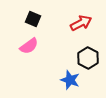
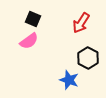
red arrow: rotated 150 degrees clockwise
pink semicircle: moved 5 px up
blue star: moved 1 px left
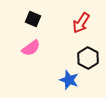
pink semicircle: moved 2 px right, 7 px down
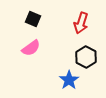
red arrow: rotated 15 degrees counterclockwise
black hexagon: moved 2 px left, 1 px up
blue star: rotated 18 degrees clockwise
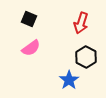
black square: moved 4 px left
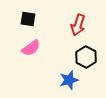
black square: moved 1 px left; rotated 14 degrees counterclockwise
red arrow: moved 3 px left, 2 px down
blue star: rotated 18 degrees clockwise
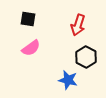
blue star: moved 1 px left; rotated 30 degrees clockwise
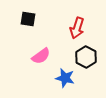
red arrow: moved 1 px left, 3 px down
pink semicircle: moved 10 px right, 8 px down
blue star: moved 3 px left, 2 px up
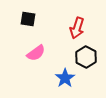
pink semicircle: moved 5 px left, 3 px up
blue star: rotated 24 degrees clockwise
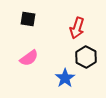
pink semicircle: moved 7 px left, 5 px down
